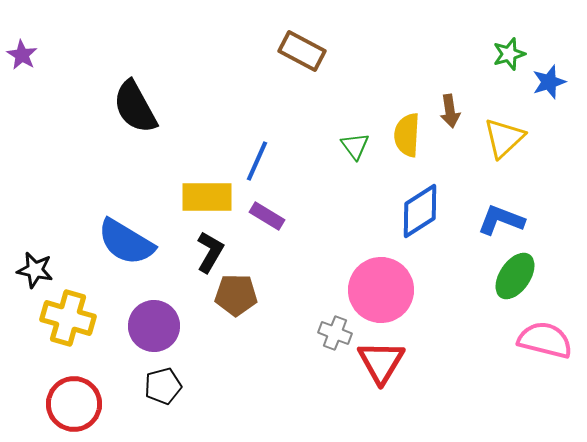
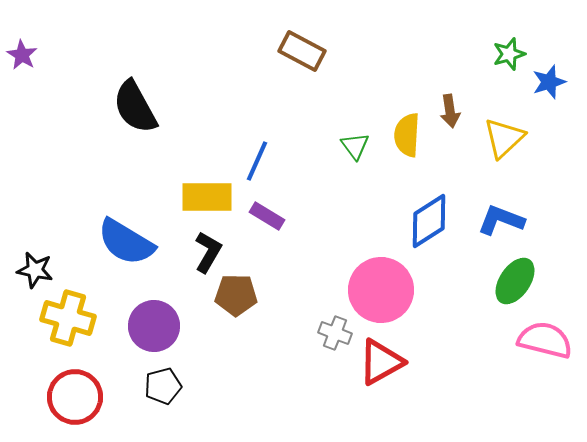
blue diamond: moved 9 px right, 10 px down
black L-shape: moved 2 px left
green ellipse: moved 5 px down
red triangle: rotated 30 degrees clockwise
red circle: moved 1 px right, 7 px up
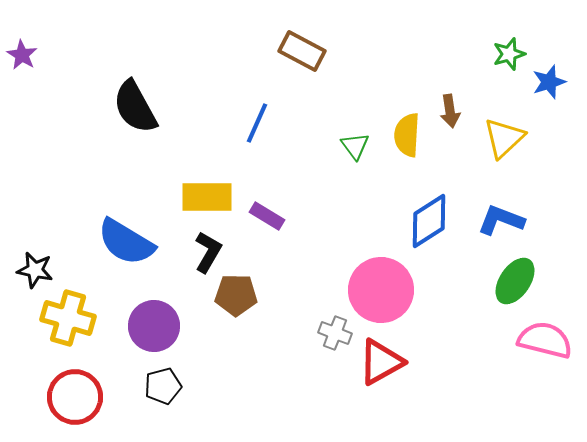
blue line: moved 38 px up
